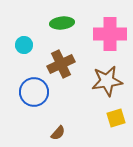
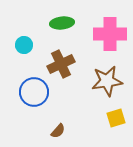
brown semicircle: moved 2 px up
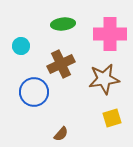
green ellipse: moved 1 px right, 1 px down
cyan circle: moved 3 px left, 1 px down
brown star: moved 3 px left, 2 px up
yellow square: moved 4 px left
brown semicircle: moved 3 px right, 3 px down
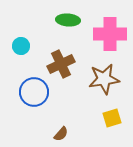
green ellipse: moved 5 px right, 4 px up; rotated 10 degrees clockwise
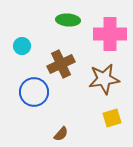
cyan circle: moved 1 px right
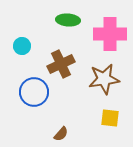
yellow square: moved 2 px left; rotated 24 degrees clockwise
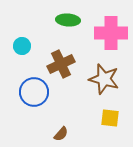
pink cross: moved 1 px right, 1 px up
brown star: rotated 24 degrees clockwise
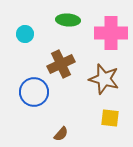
cyan circle: moved 3 px right, 12 px up
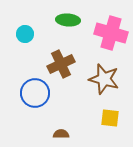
pink cross: rotated 16 degrees clockwise
blue circle: moved 1 px right, 1 px down
brown semicircle: rotated 133 degrees counterclockwise
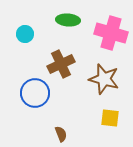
brown semicircle: rotated 70 degrees clockwise
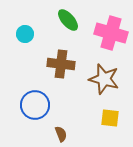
green ellipse: rotated 45 degrees clockwise
brown cross: rotated 32 degrees clockwise
blue circle: moved 12 px down
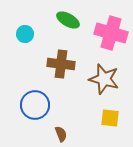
green ellipse: rotated 20 degrees counterclockwise
